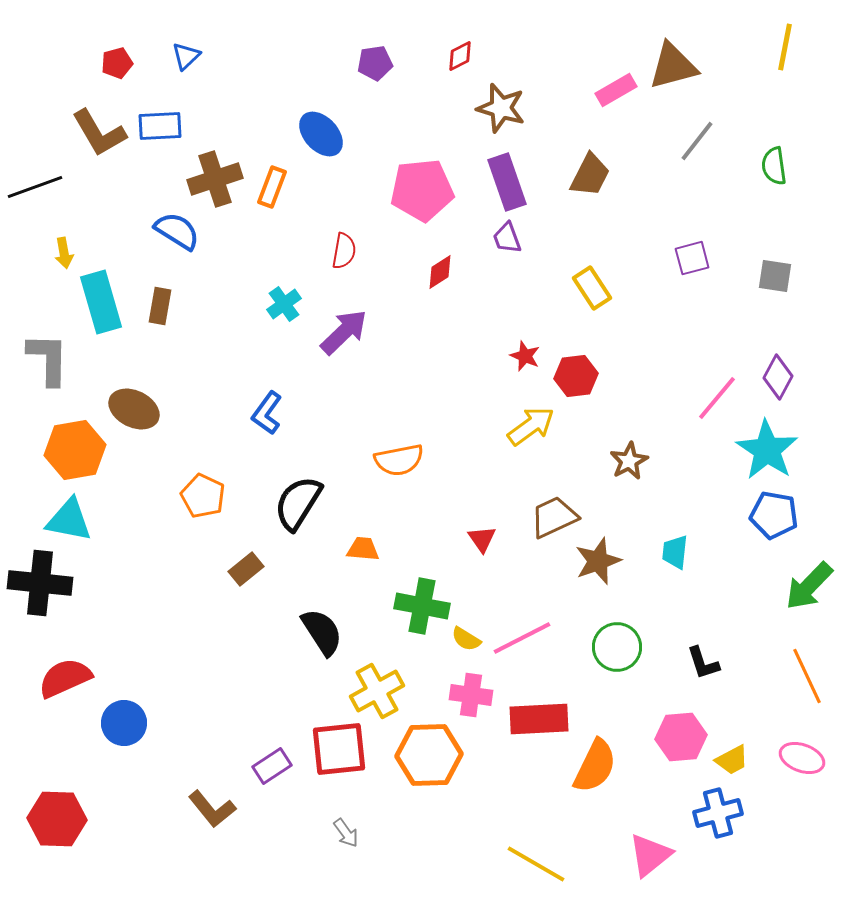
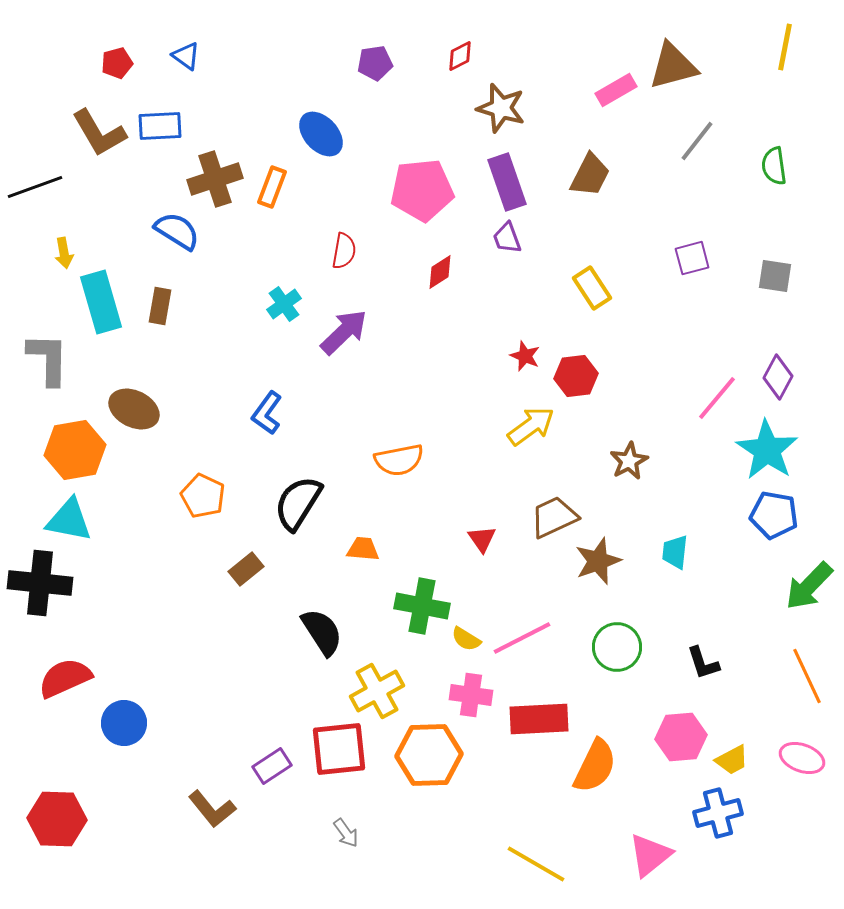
blue triangle at (186, 56): rotated 40 degrees counterclockwise
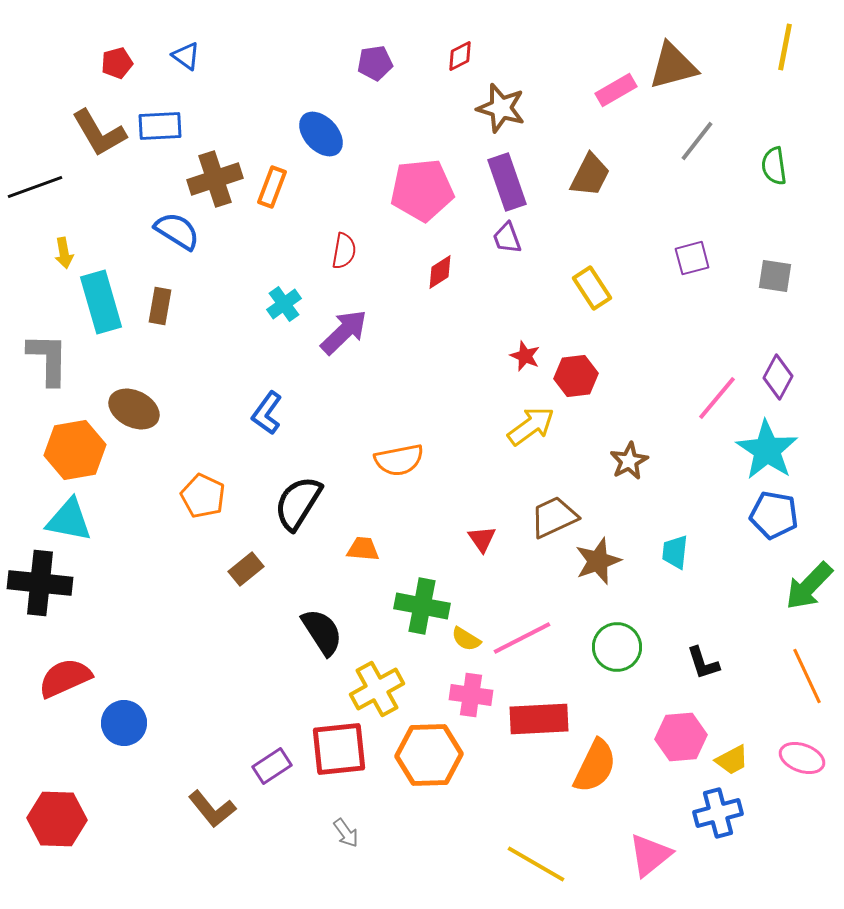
yellow cross at (377, 691): moved 2 px up
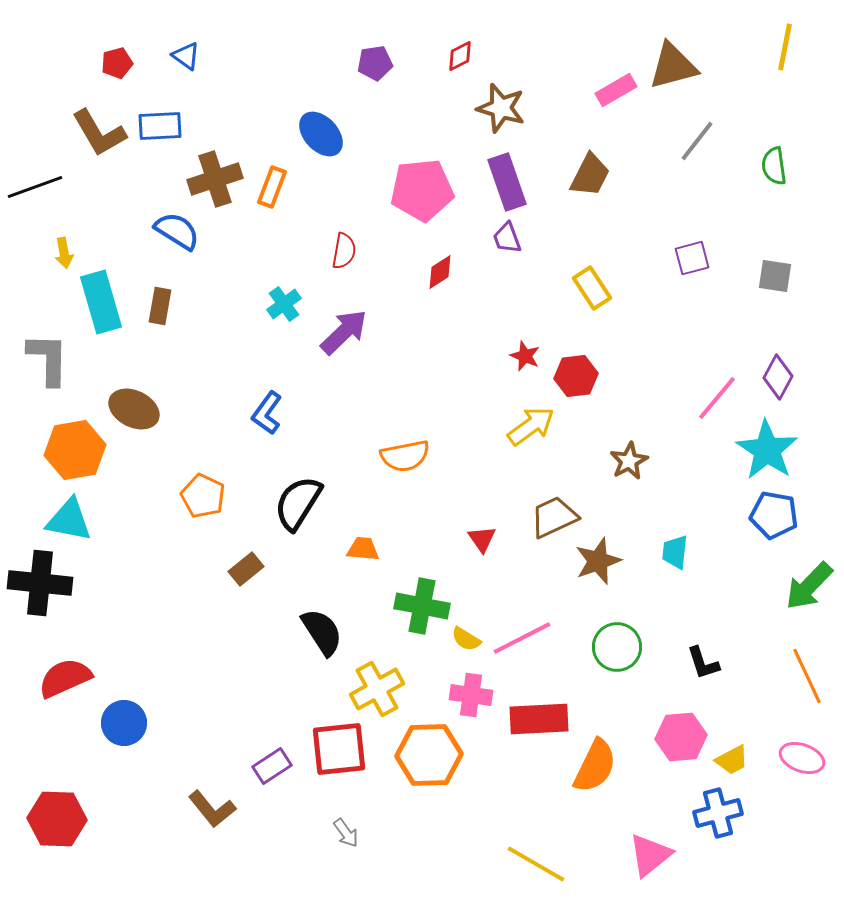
orange semicircle at (399, 460): moved 6 px right, 4 px up
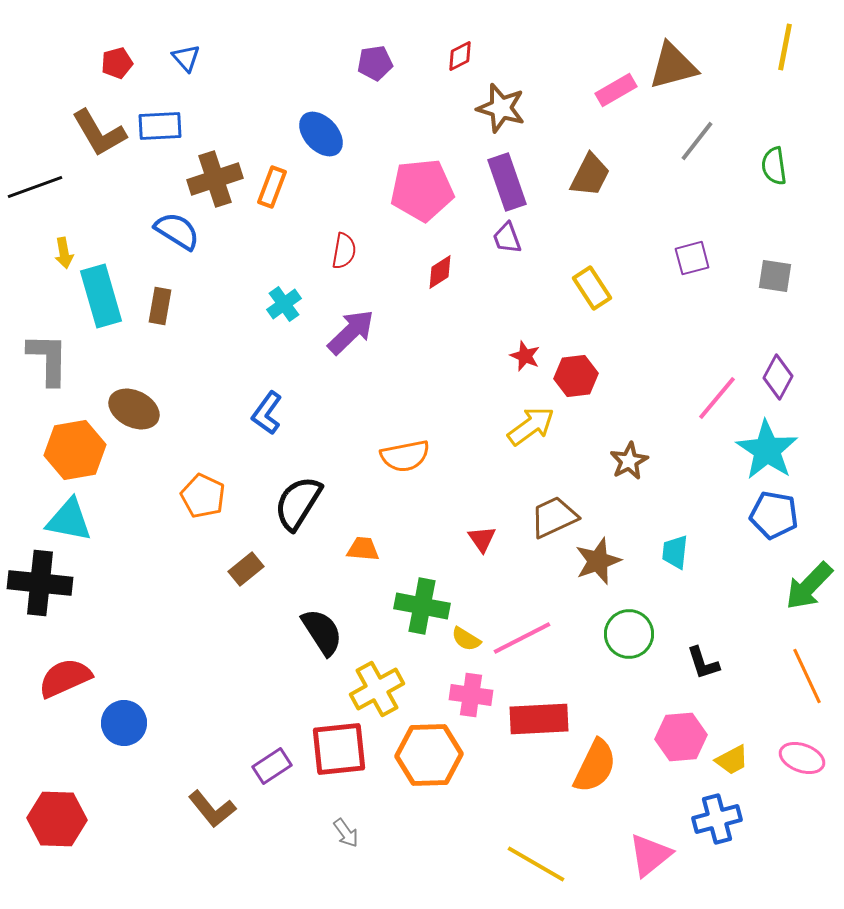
blue triangle at (186, 56): moved 2 px down; rotated 12 degrees clockwise
cyan rectangle at (101, 302): moved 6 px up
purple arrow at (344, 332): moved 7 px right
green circle at (617, 647): moved 12 px right, 13 px up
blue cross at (718, 813): moved 1 px left, 6 px down
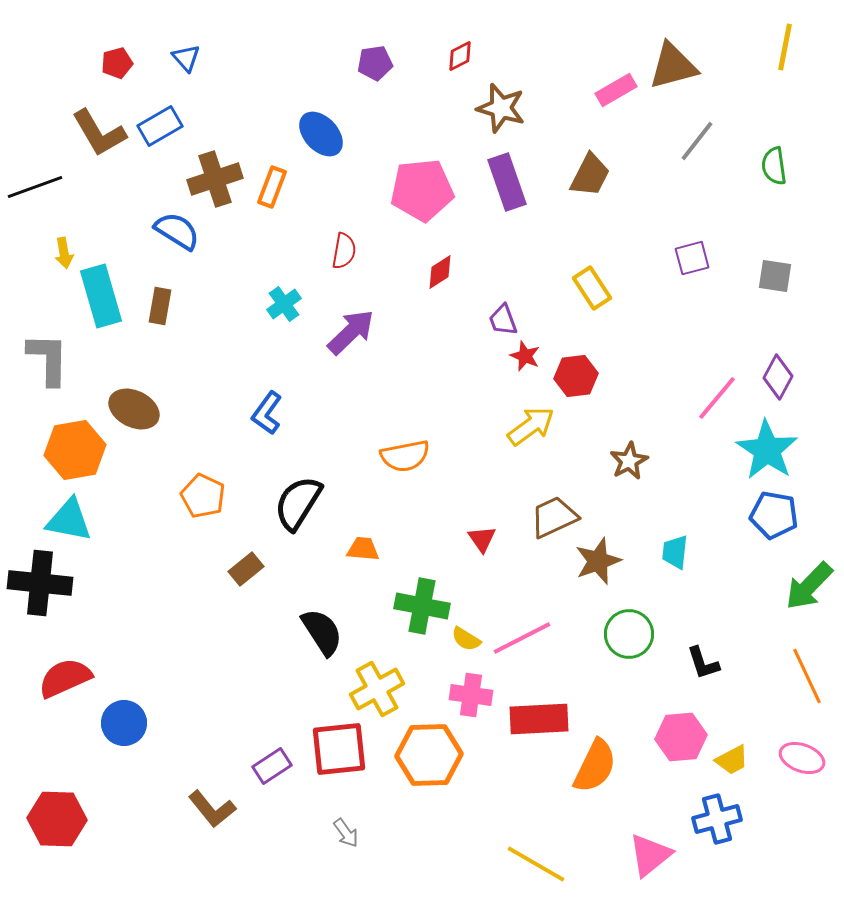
blue rectangle at (160, 126): rotated 27 degrees counterclockwise
purple trapezoid at (507, 238): moved 4 px left, 82 px down
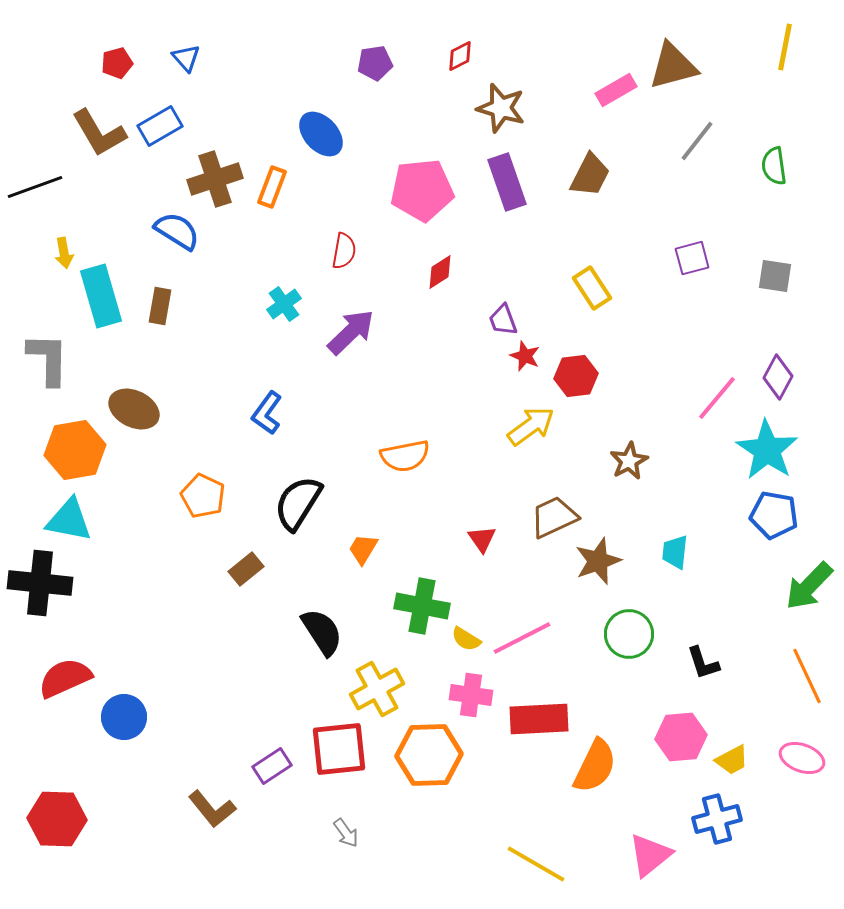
orange trapezoid at (363, 549): rotated 64 degrees counterclockwise
blue circle at (124, 723): moved 6 px up
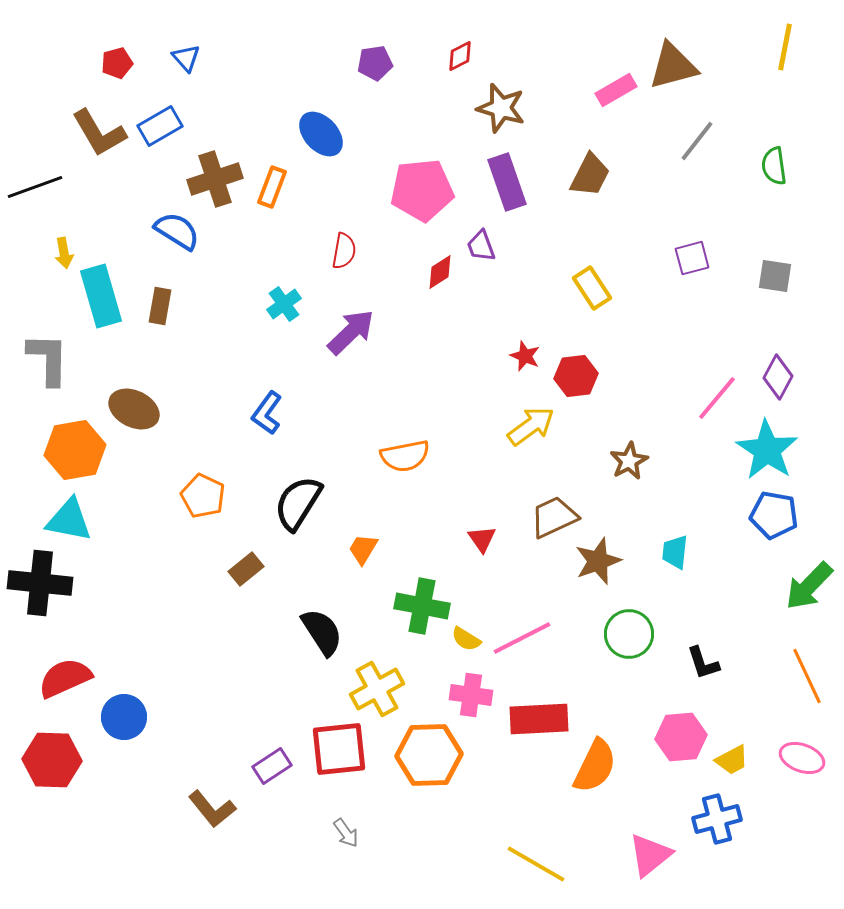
purple trapezoid at (503, 320): moved 22 px left, 74 px up
red hexagon at (57, 819): moved 5 px left, 59 px up
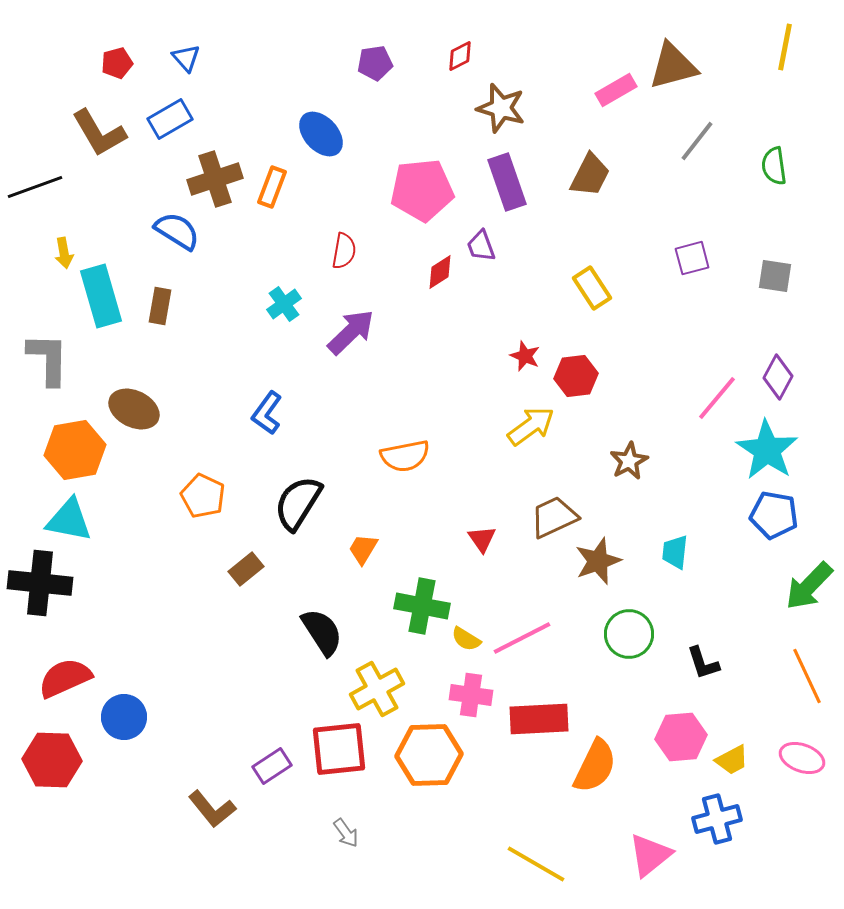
blue rectangle at (160, 126): moved 10 px right, 7 px up
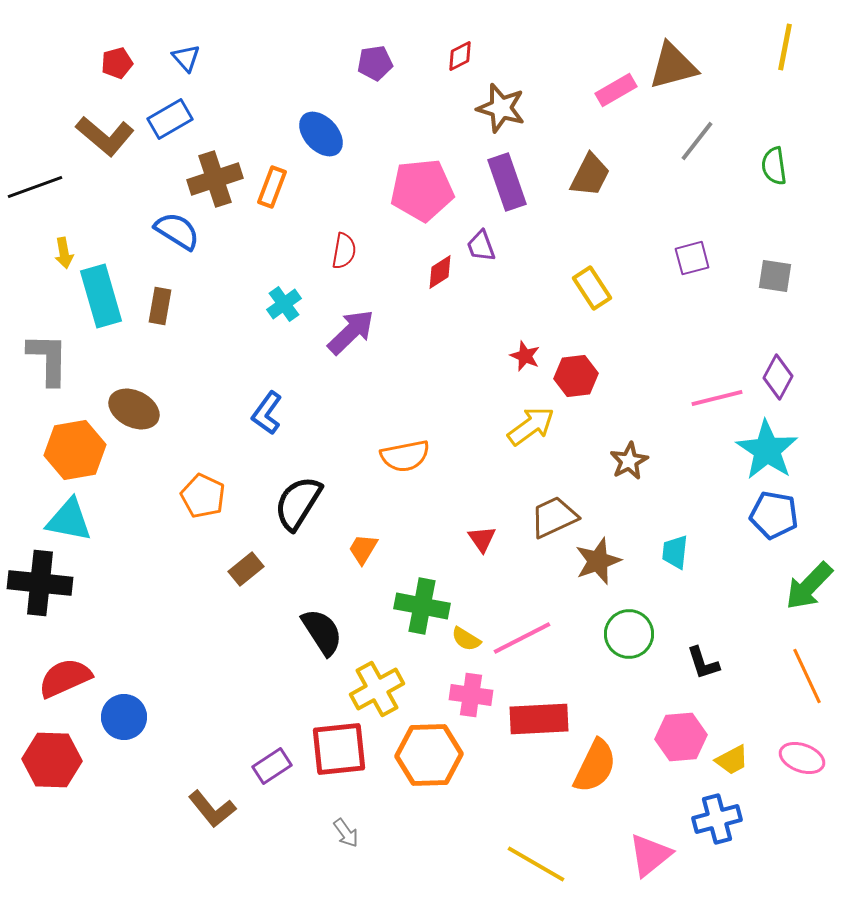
brown L-shape at (99, 133): moved 6 px right, 3 px down; rotated 20 degrees counterclockwise
pink line at (717, 398): rotated 36 degrees clockwise
